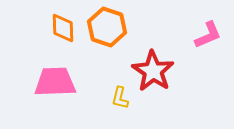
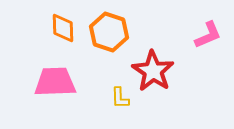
orange hexagon: moved 2 px right, 5 px down
yellow L-shape: rotated 15 degrees counterclockwise
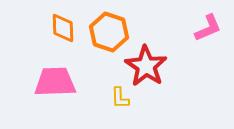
pink L-shape: moved 7 px up
red star: moved 7 px left, 5 px up
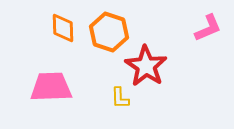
pink trapezoid: moved 4 px left, 5 px down
